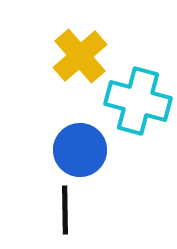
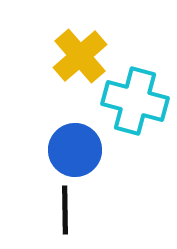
cyan cross: moved 3 px left
blue circle: moved 5 px left
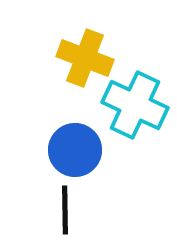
yellow cross: moved 5 px right, 2 px down; rotated 28 degrees counterclockwise
cyan cross: moved 4 px down; rotated 10 degrees clockwise
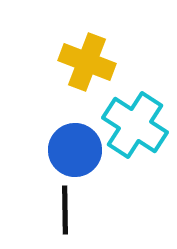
yellow cross: moved 2 px right, 4 px down
cyan cross: moved 20 px down; rotated 8 degrees clockwise
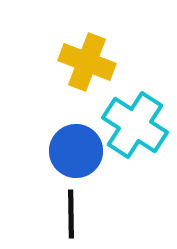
blue circle: moved 1 px right, 1 px down
black line: moved 6 px right, 4 px down
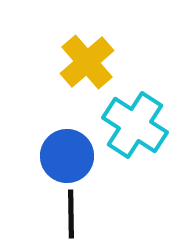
yellow cross: rotated 28 degrees clockwise
blue circle: moved 9 px left, 5 px down
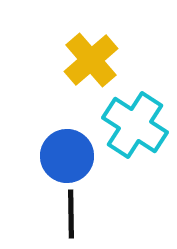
yellow cross: moved 4 px right, 2 px up
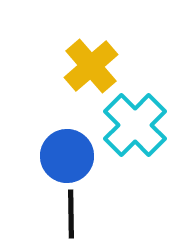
yellow cross: moved 6 px down
cyan cross: rotated 12 degrees clockwise
